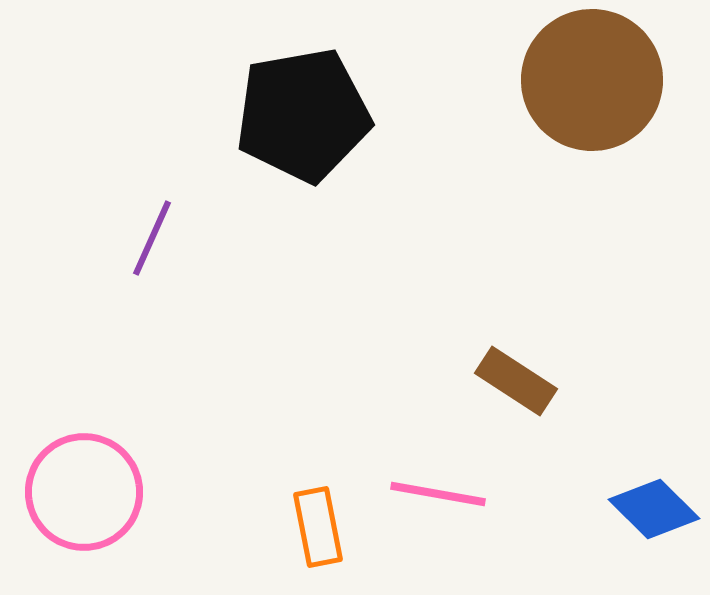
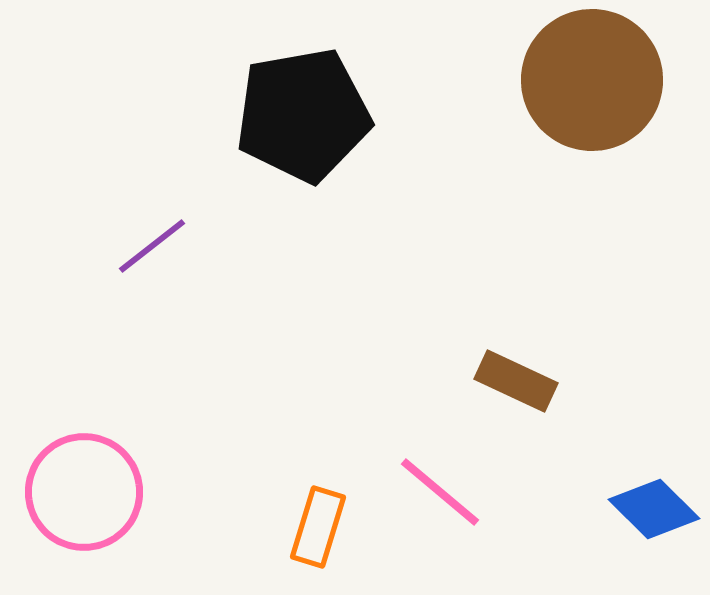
purple line: moved 8 px down; rotated 28 degrees clockwise
brown rectangle: rotated 8 degrees counterclockwise
pink line: moved 2 px right, 2 px up; rotated 30 degrees clockwise
orange rectangle: rotated 28 degrees clockwise
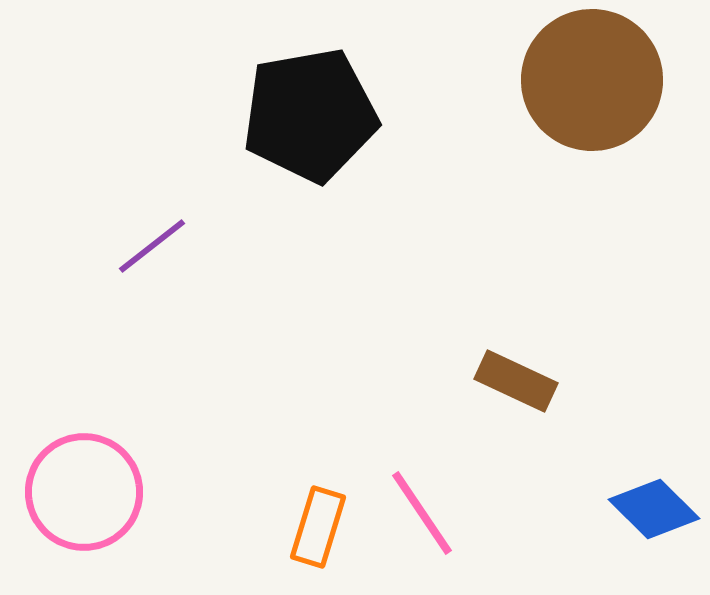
black pentagon: moved 7 px right
pink line: moved 18 px left, 21 px down; rotated 16 degrees clockwise
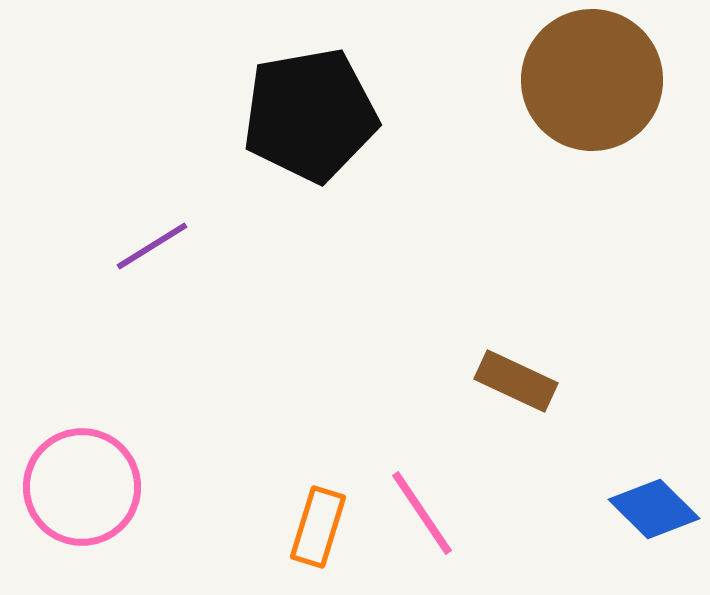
purple line: rotated 6 degrees clockwise
pink circle: moved 2 px left, 5 px up
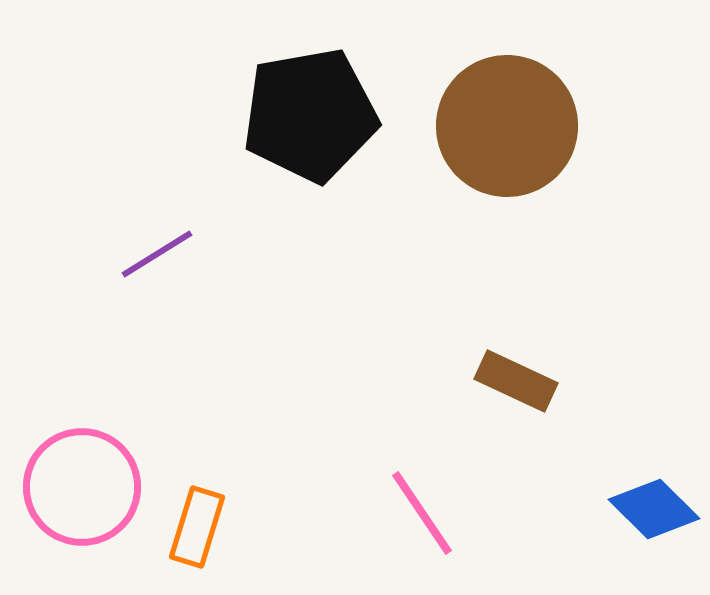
brown circle: moved 85 px left, 46 px down
purple line: moved 5 px right, 8 px down
orange rectangle: moved 121 px left
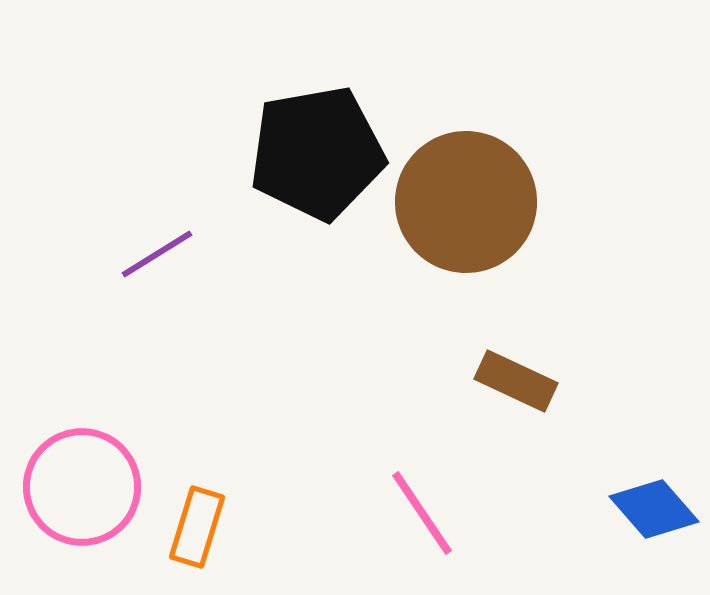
black pentagon: moved 7 px right, 38 px down
brown circle: moved 41 px left, 76 px down
blue diamond: rotated 4 degrees clockwise
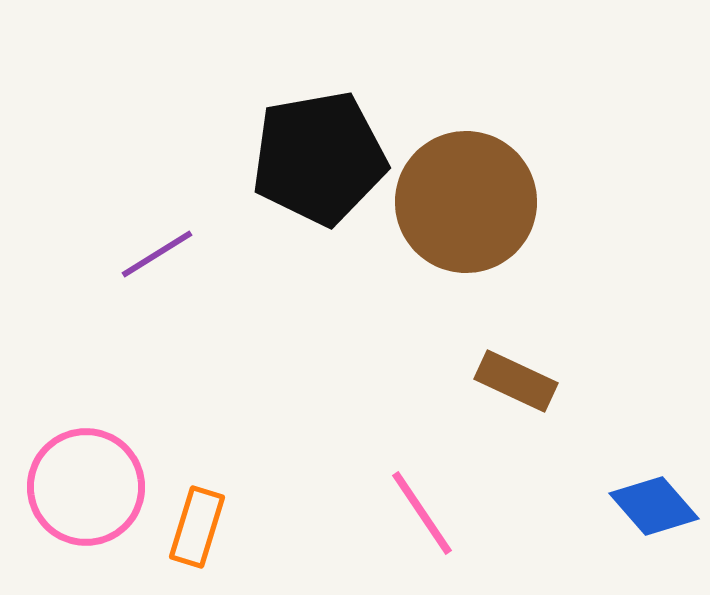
black pentagon: moved 2 px right, 5 px down
pink circle: moved 4 px right
blue diamond: moved 3 px up
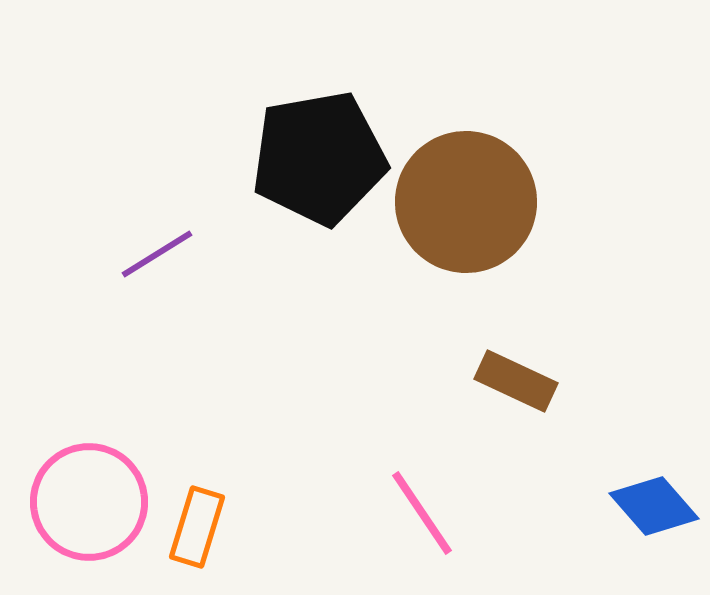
pink circle: moved 3 px right, 15 px down
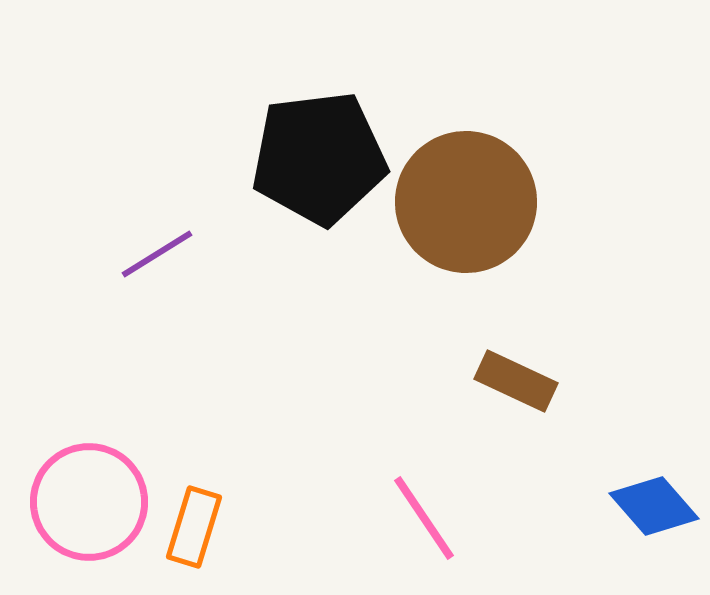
black pentagon: rotated 3 degrees clockwise
pink line: moved 2 px right, 5 px down
orange rectangle: moved 3 px left
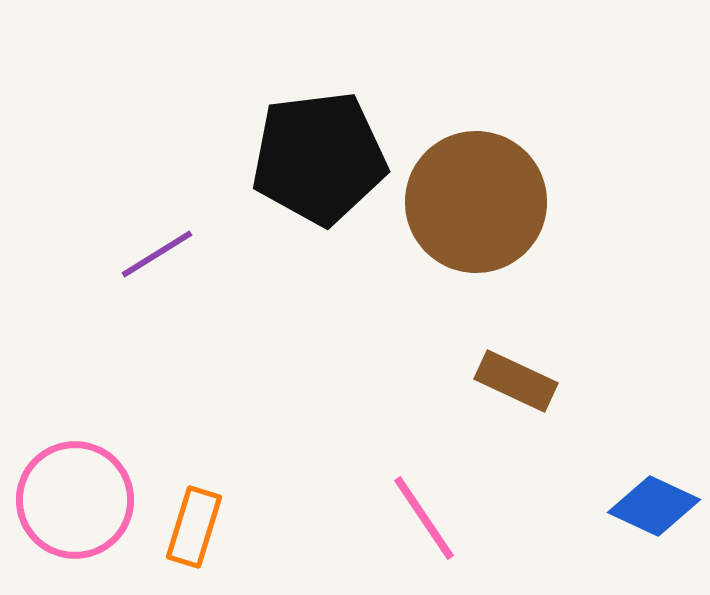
brown circle: moved 10 px right
pink circle: moved 14 px left, 2 px up
blue diamond: rotated 24 degrees counterclockwise
